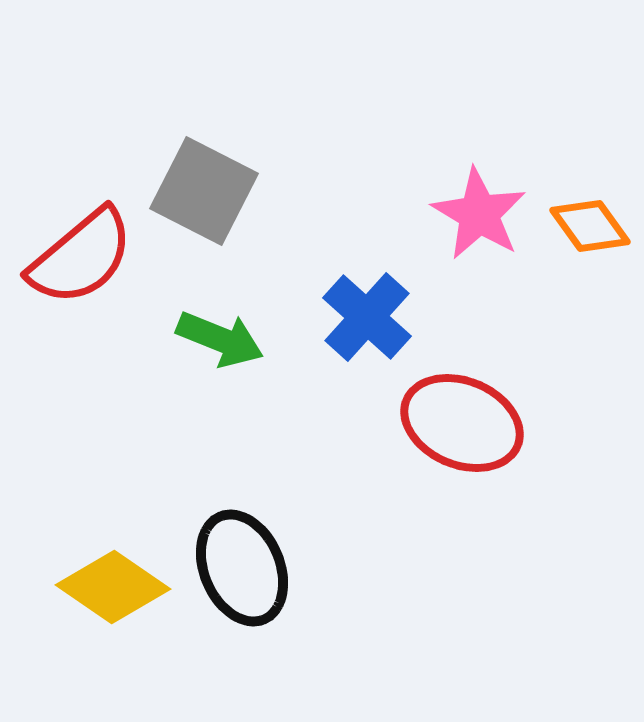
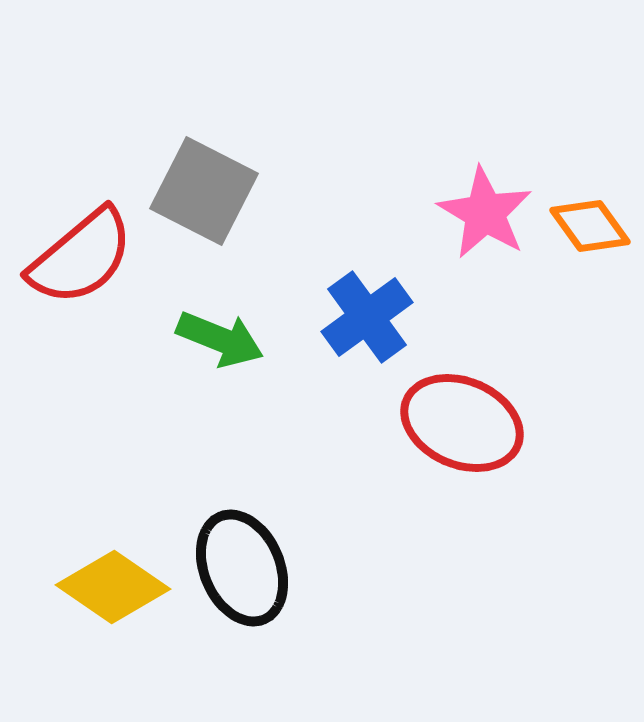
pink star: moved 6 px right, 1 px up
blue cross: rotated 12 degrees clockwise
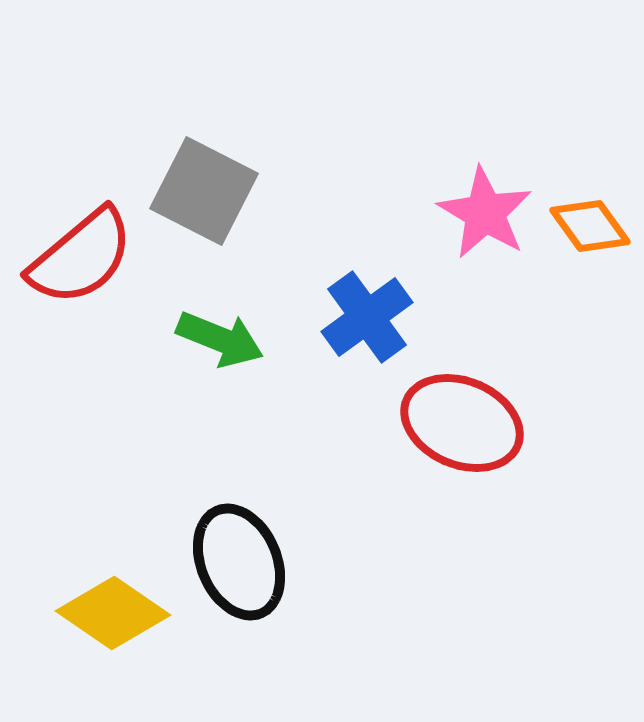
black ellipse: moved 3 px left, 6 px up
yellow diamond: moved 26 px down
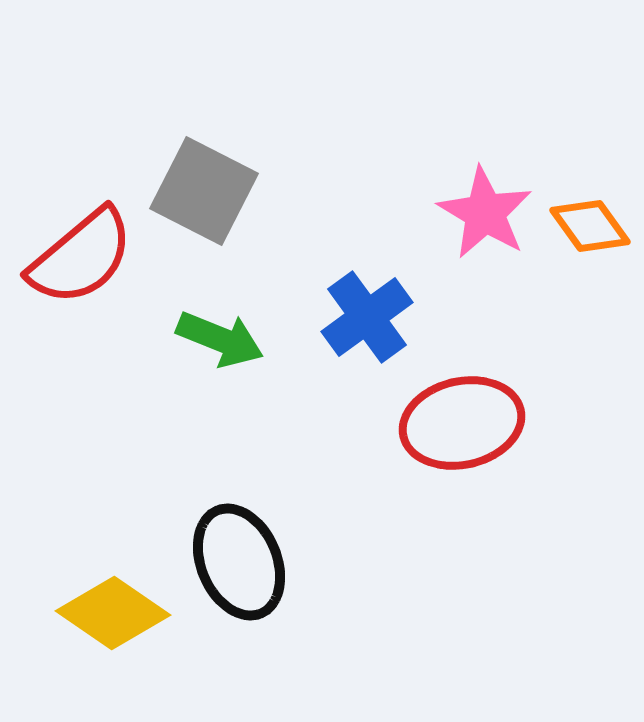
red ellipse: rotated 36 degrees counterclockwise
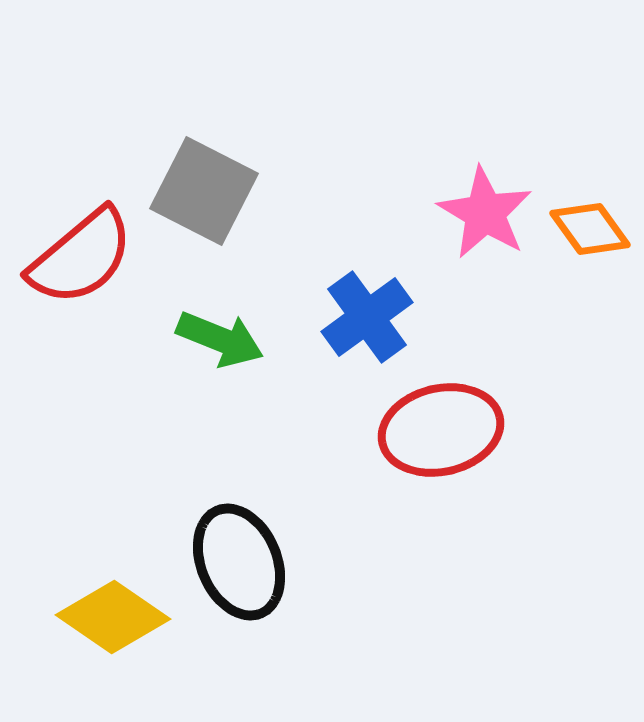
orange diamond: moved 3 px down
red ellipse: moved 21 px left, 7 px down
yellow diamond: moved 4 px down
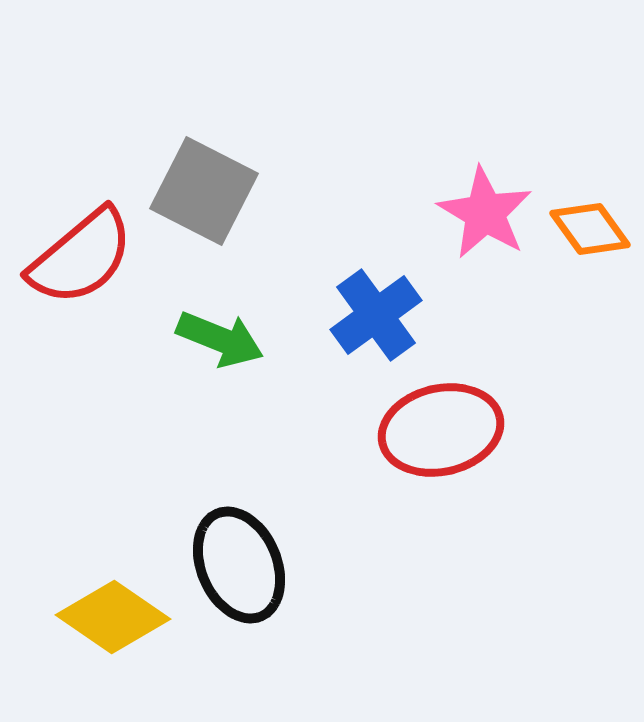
blue cross: moved 9 px right, 2 px up
black ellipse: moved 3 px down
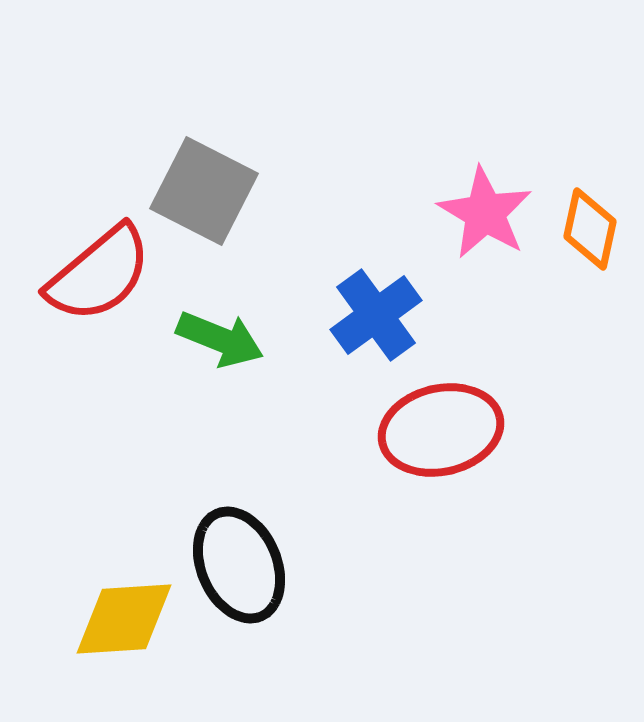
orange diamond: rotated 48 degrees clockwise
red semicircle: moved 18 px right, 17 px down
yellow diamond: moved 11 px right, 2 px down; rotated 38 degrees counterclockwise
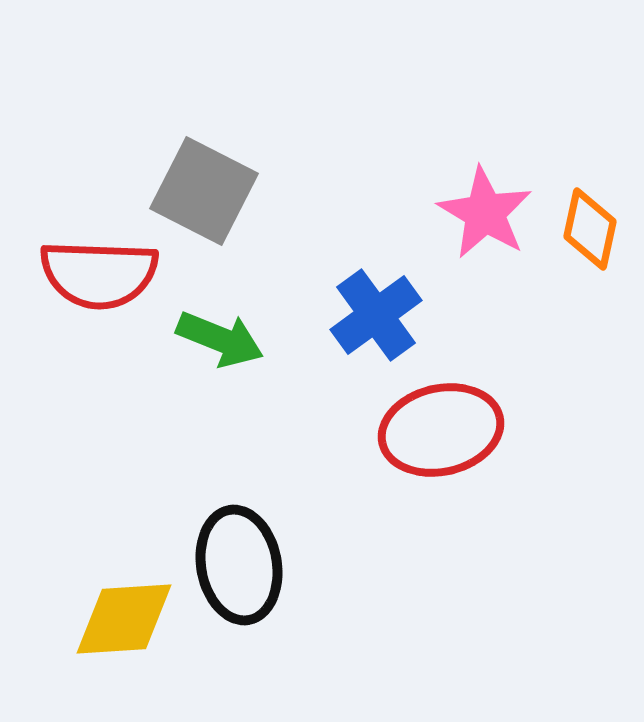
red semicircle: rotated 42 degrees clockwise
black ellipse: rotated 13 degrees clockwise
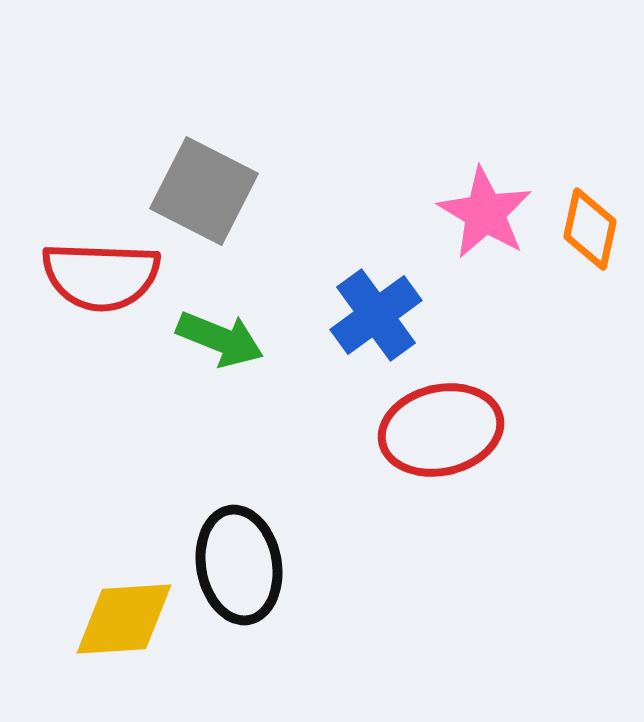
red semicircle: moved 2 px right, 2 px down
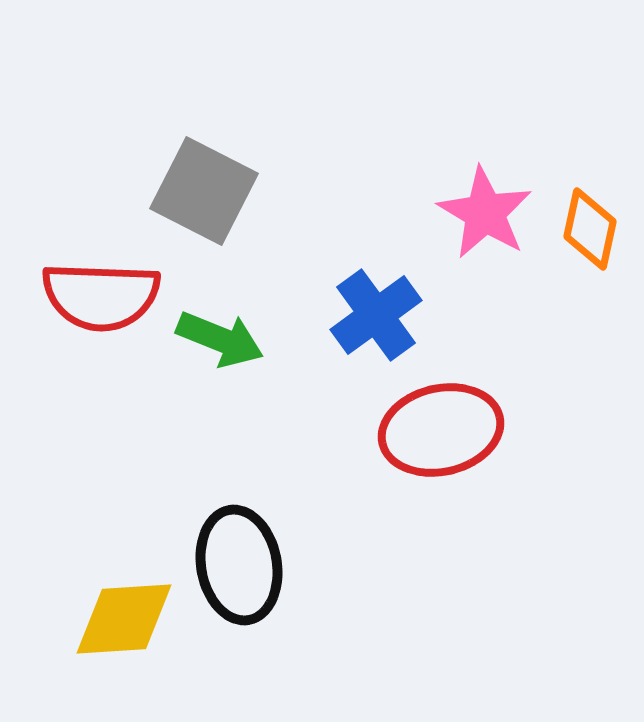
red semicircle: moved 20 px down
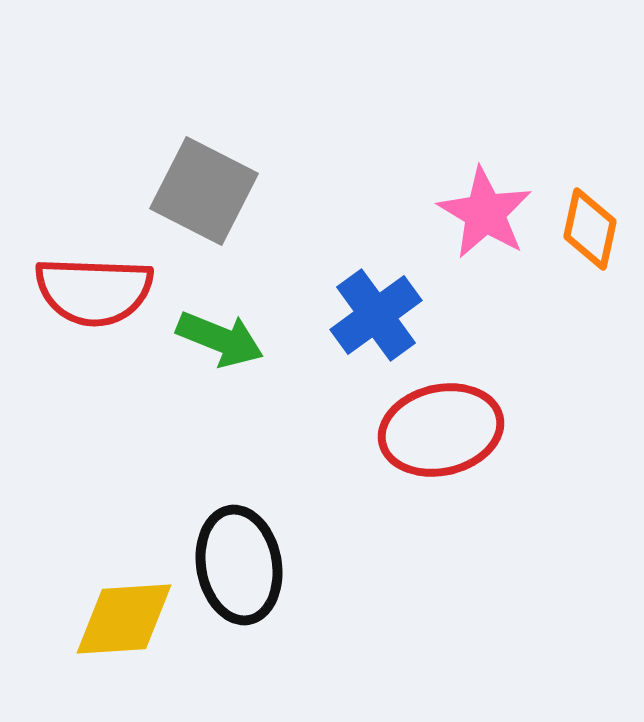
red semicircle: moved 7 px left, 5 px up
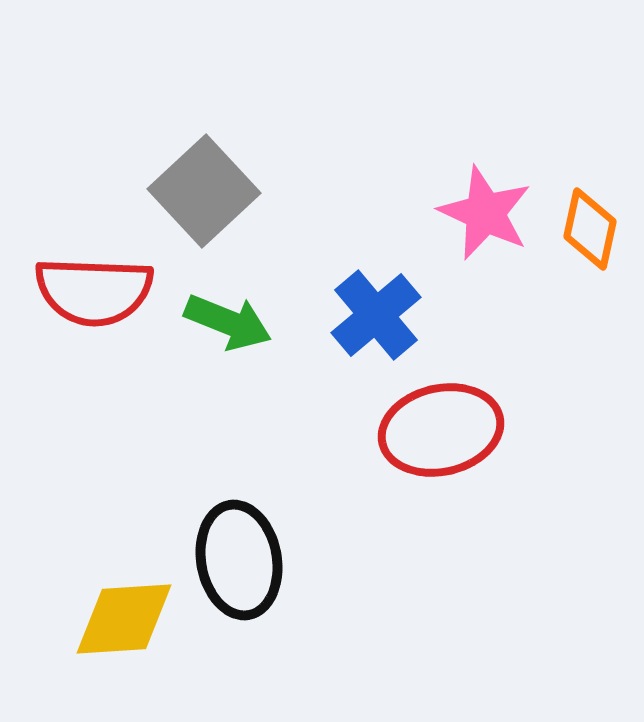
gray square: rotated 20 degrees clockwise
pink star: rotated 6 degrees counterclockwise
blue cross: rotated 4 degrees counterclockwise
green arrow: moved 8 px right, 17 px up
black ellipse: moved 5 px up
